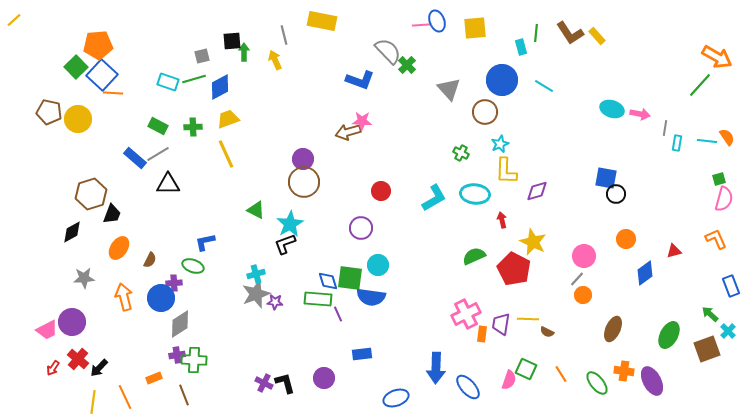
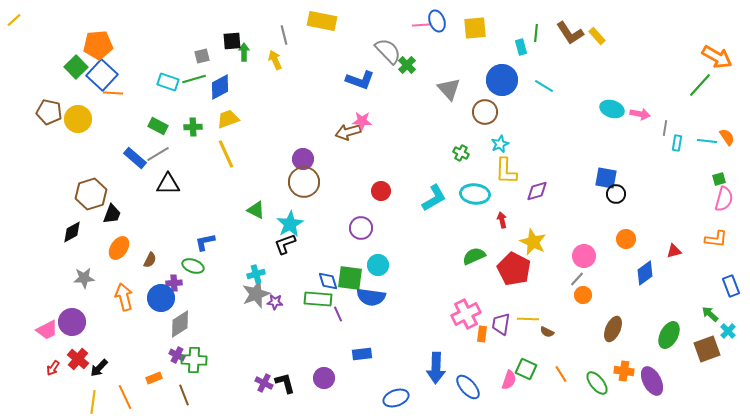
orange L-shape at (716, 239): rotated 120 degrees clockwise
purple cross at (177, 355): rotated 35 degrees clockwise
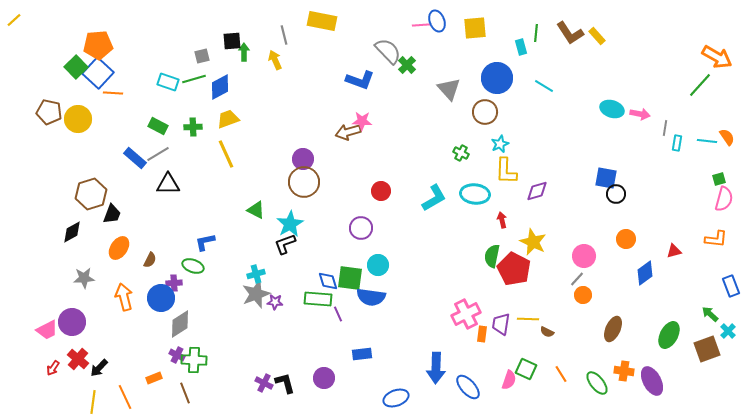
blue square at (102, 75): moved 4 px left, 2 px up
blue circle at (502, 80): moved 5 px left, 2 px up
green semicircle at (474, 256): moved 18 px right; rotated 55 degrees counterclockwise
brown line at (184, 395): moved 1 px right, 2 px up
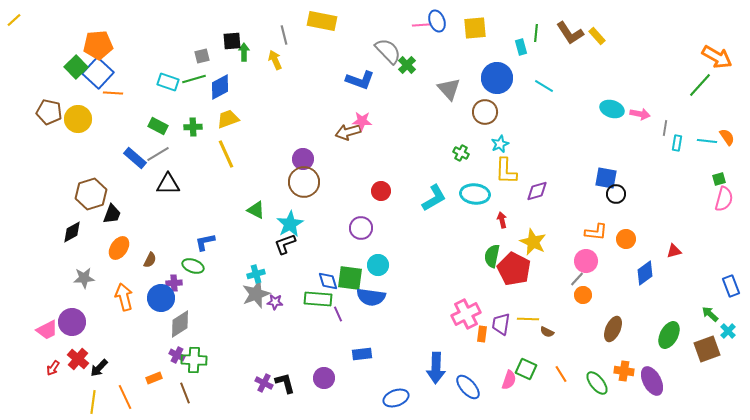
orange L-shape at (716, 239): moved 120 px left, 7 px up
pink circle at (584, 256): moved 2 px right, 5 px down
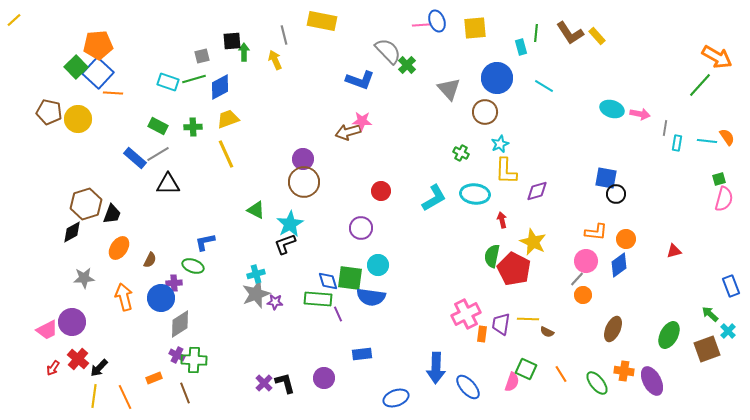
brown hexagon at (91, 194): moved 5 px left, 10 px down
blue diamond at (645, 273): moved 26 px left, 8 px up
pink semicircle at (509, 380): moved 3 px right, 2 px down
purple cross at (264, 383): rotated 18 degrees clockwise
yellow line at (93, 402): moved 1 px right, 6 px up
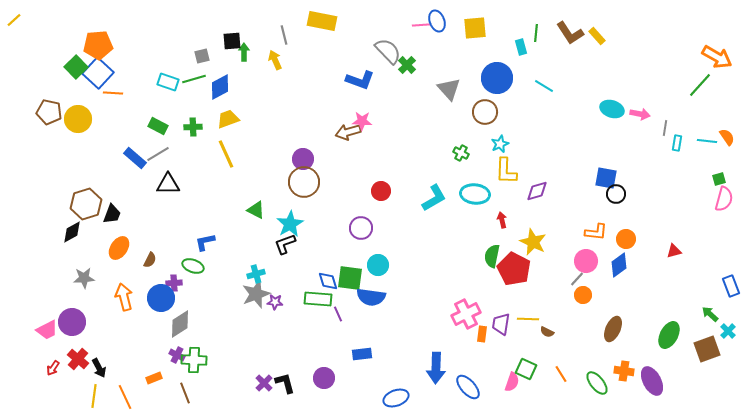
black arrow at (99, 368): rotated 72 degrees counterclockwise
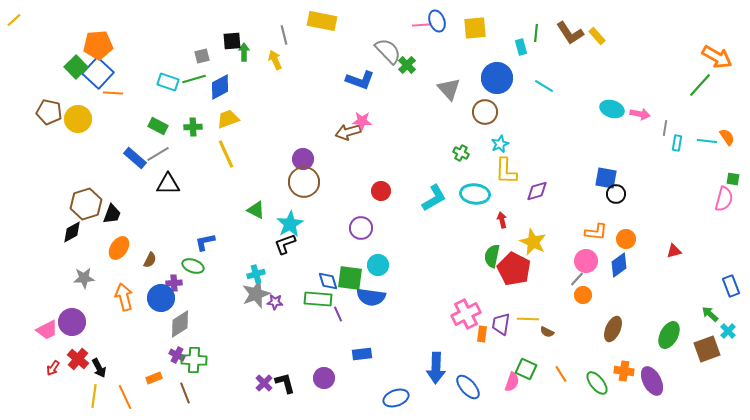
green square at (719, 179): moved 14 px right; rotated 24 degrees clockwise
